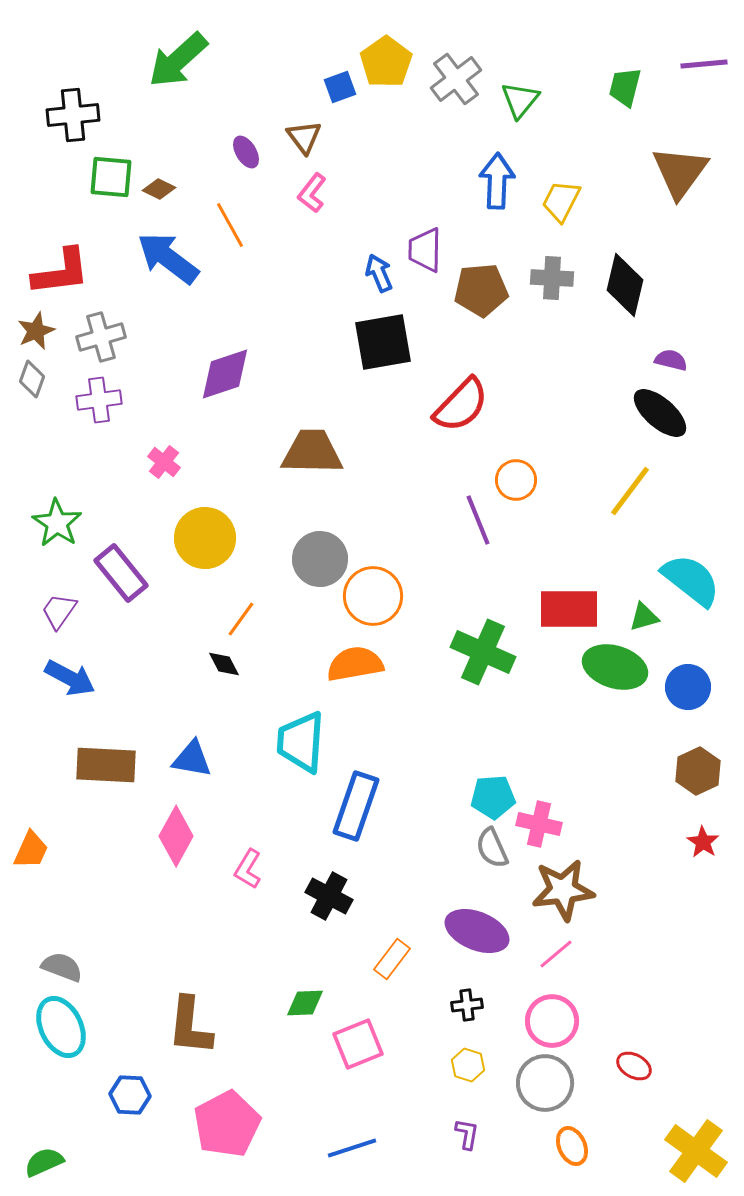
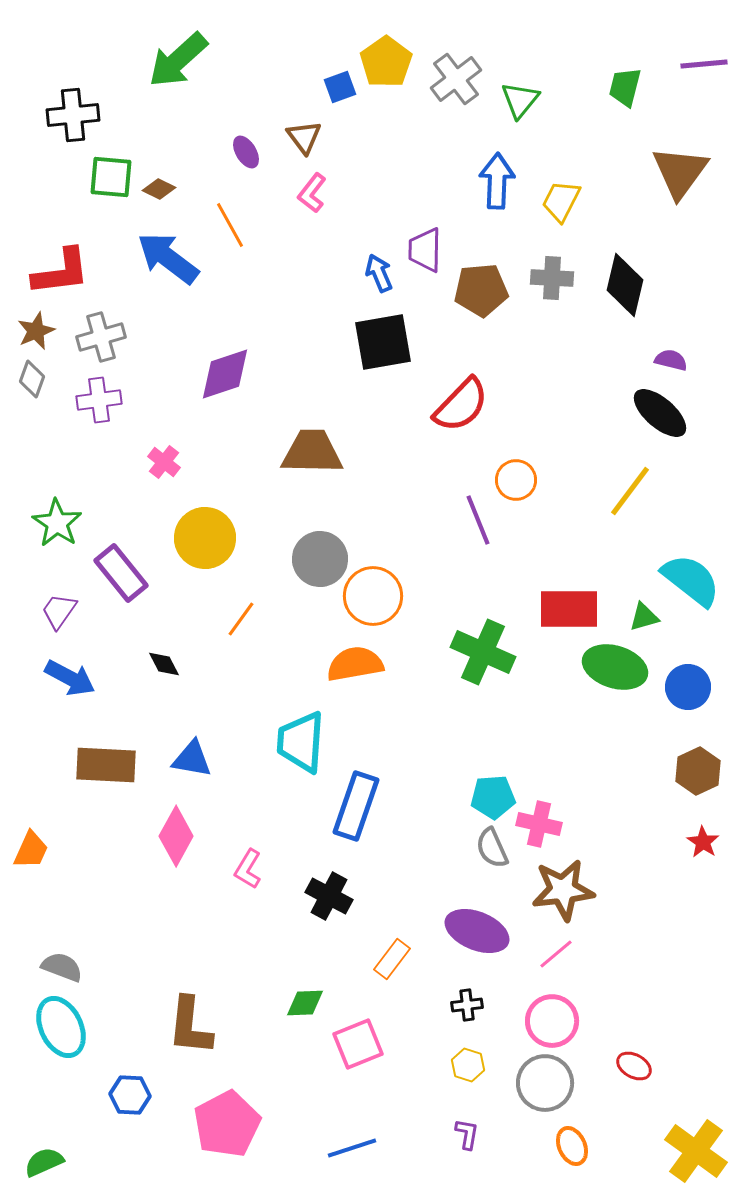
black diamond at (224, 664): moved 60 px left
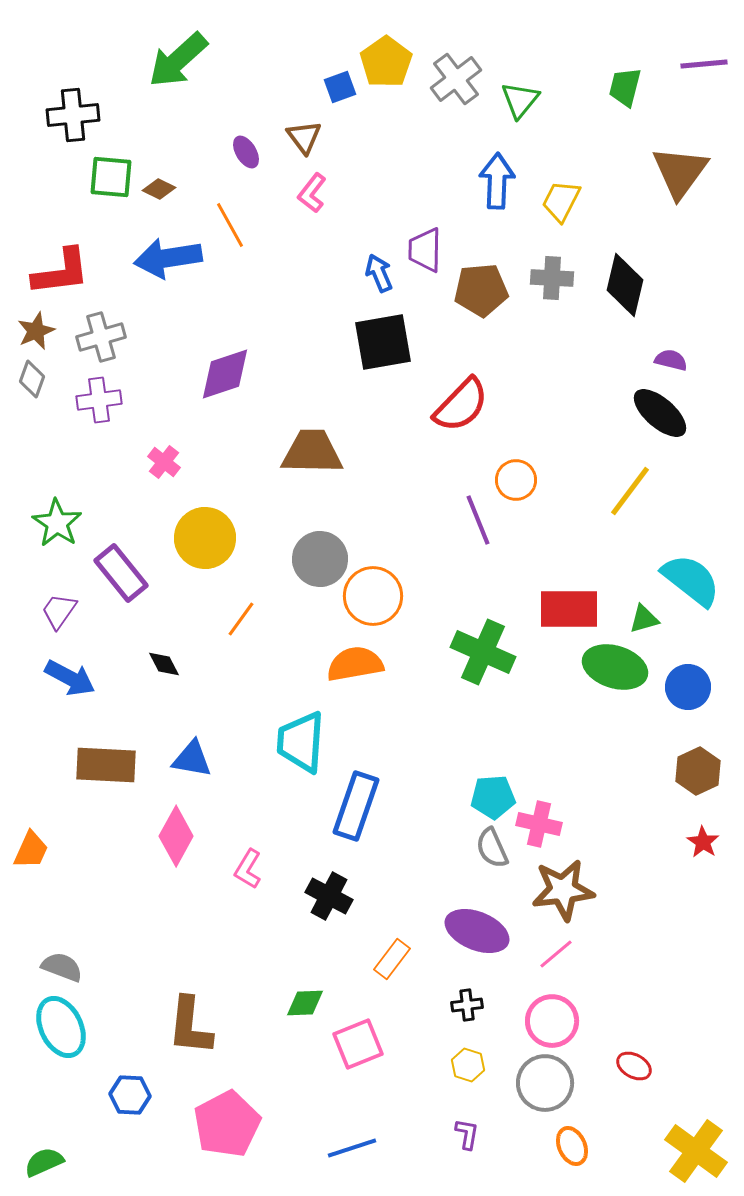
blue arrow at (168, 258): rotated 46 degrees counterclockwise
green triangle at (644, 617): moved 2 px down
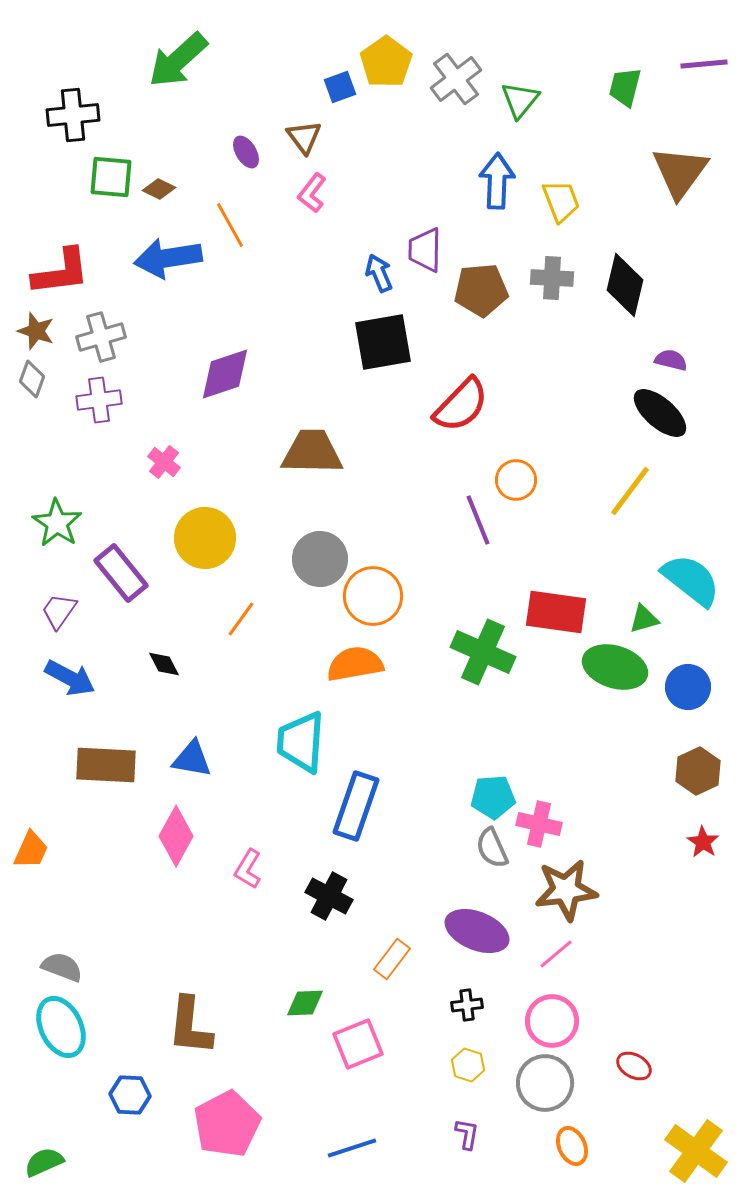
yellow trapezoid at (561, 201): rotated 132 degrees clockwise
brown star at (36, 331): rotated 30 degrees counterclockwise
red rectangle at (569, 609): moved 13 px left, 3 px down; rotated 8 degrees clockwise
brown star at (563, 890): moved 3 px right
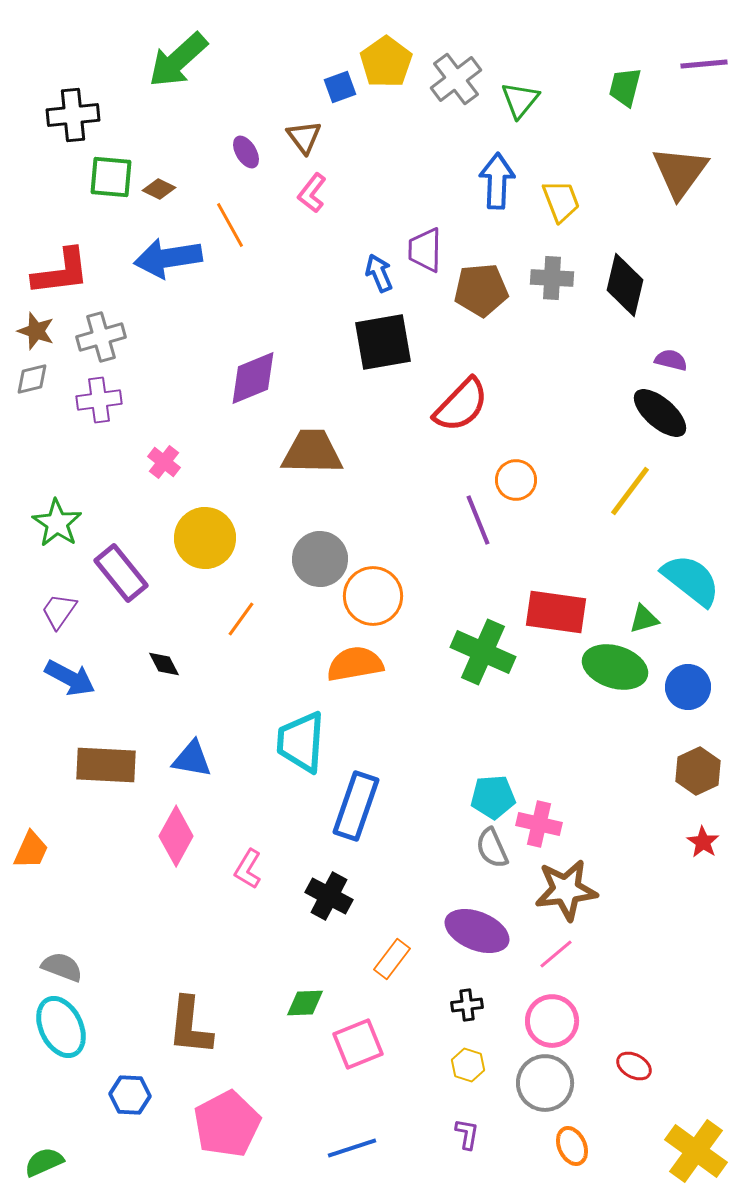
purple diamond at (225, 374): moved 28 px right, 4 px down; rotated 4 degrees counterclockwise
gray diamond at (32, 379): rotated 57 degrees clockwise
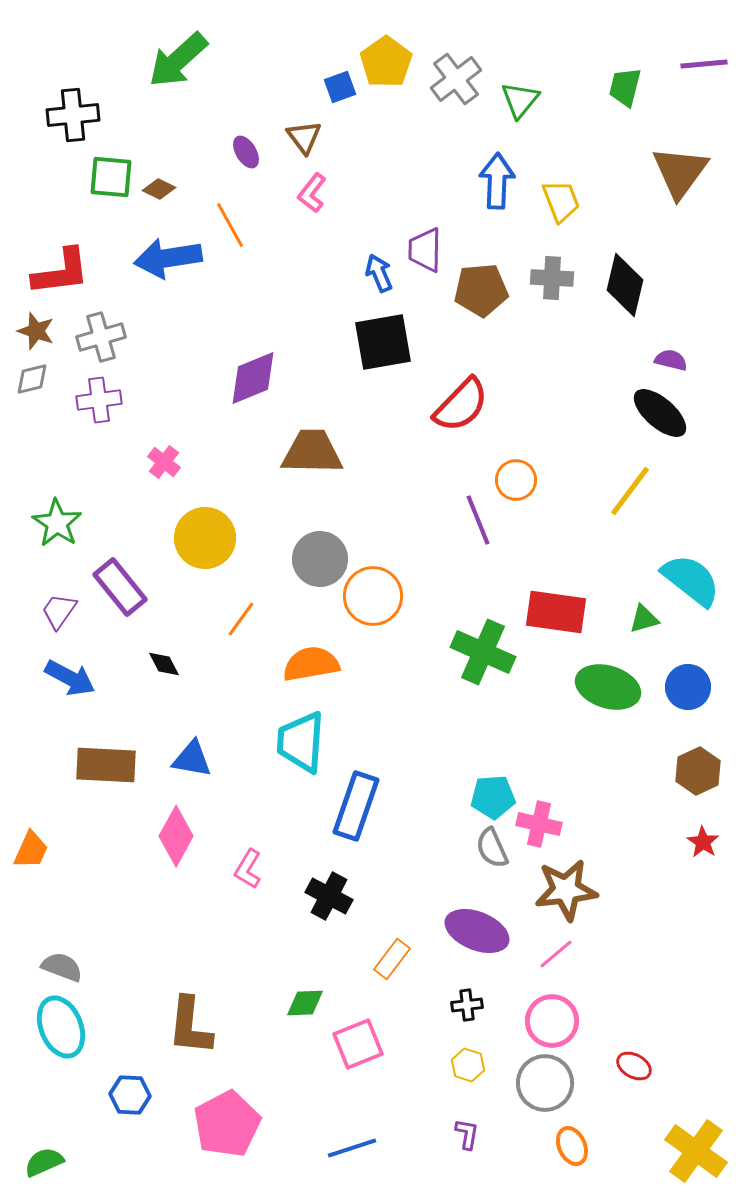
purple rectangle at (121, 573): moved 1 px left, 14 px down
orange semicircle at (355, 664): moved 44 px left
green ellipse at (615, 667): moved 7 px left, 20 px down
cyan ellipse at (61, 1027): rotated 4 degrees clockwise
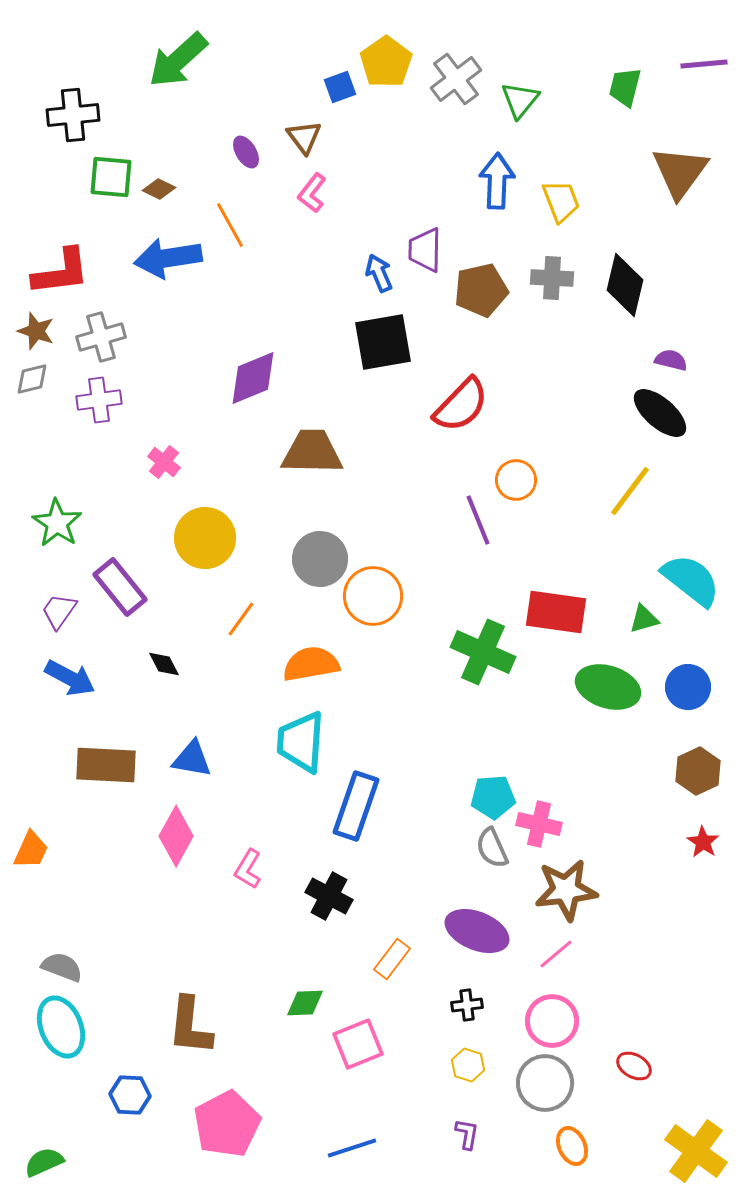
brown pentagon at (481, 290): rotated 8 degrees counterclockwise
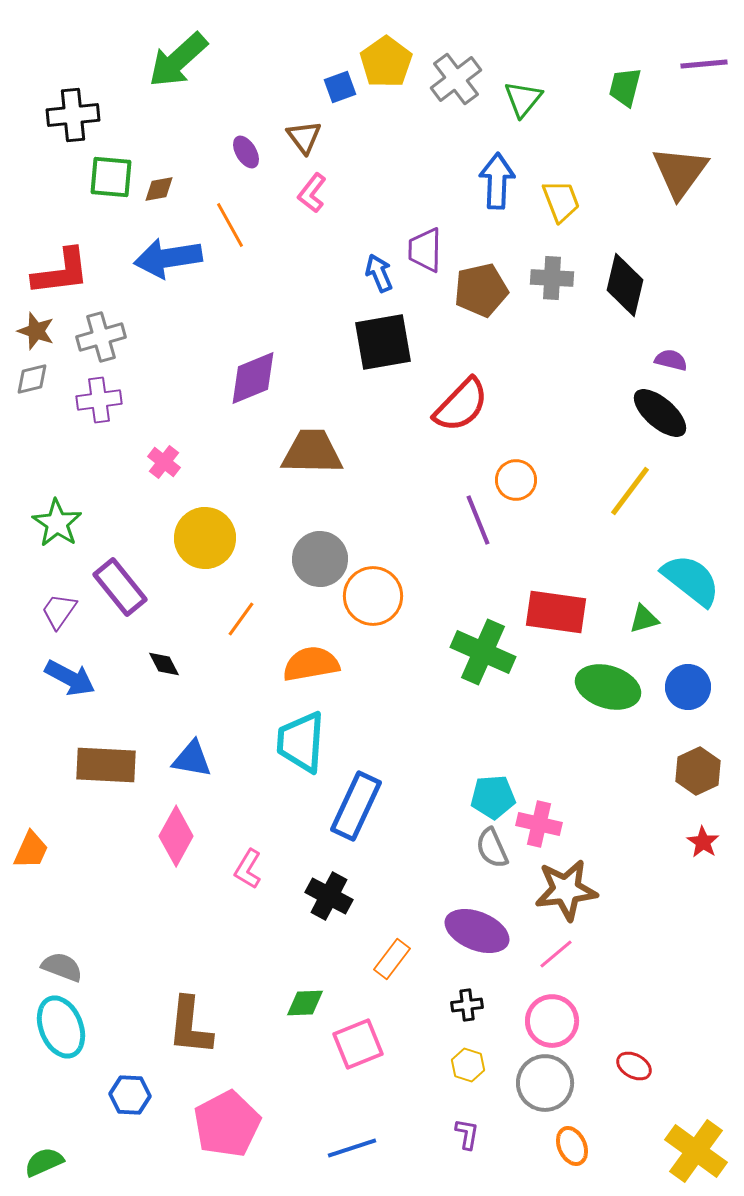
green triangle at (520, 100): moved 3 px right, 1 px up
brown diamond at (159, 189): rotated 36 degrees counterclockwise
blue rectangle at (356, 806): rotated 6 degrees clockwise
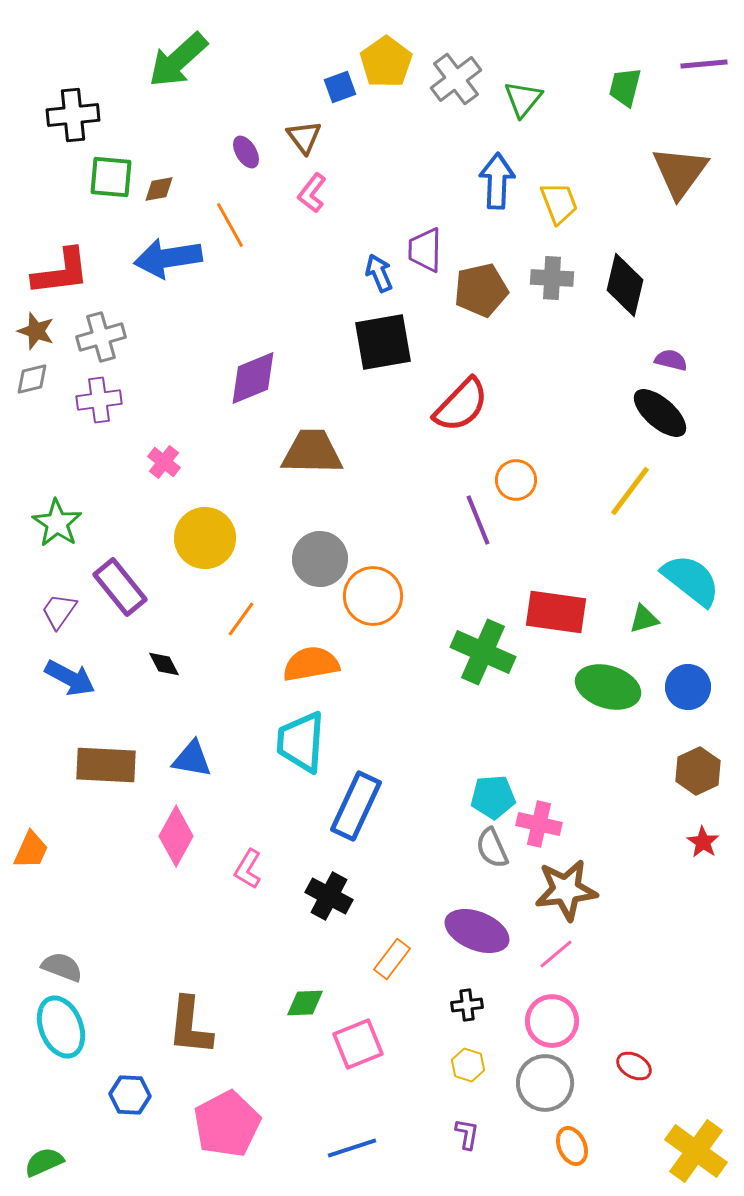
yellow trapezoid at (561, 201): moved 2 px left, 2 px down
